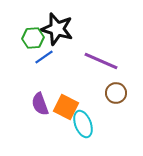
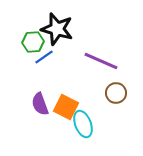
green hexagon: moved 4 px down
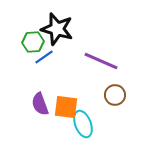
brown circle: moved 1 px left, 2 px down
orange square: rotated 20 degrees counterclockwise
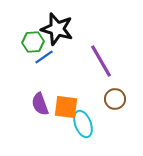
purple line: rotated 36 degrees clockwise
brown circle: moved 4 px down
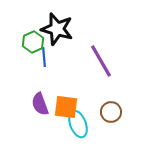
green hexagon: rotated 20 degrees counterclockwise
blue line: rotated 60 degrees counterclockwise
brown circle: moved 4 px left, 13 px down
cyan ellipse: moved 5 px left
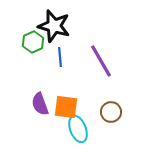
black star: moved 3 px left, 3 px up
blue line: moved 16 px right
cyan ellipse: moved 5 px down
